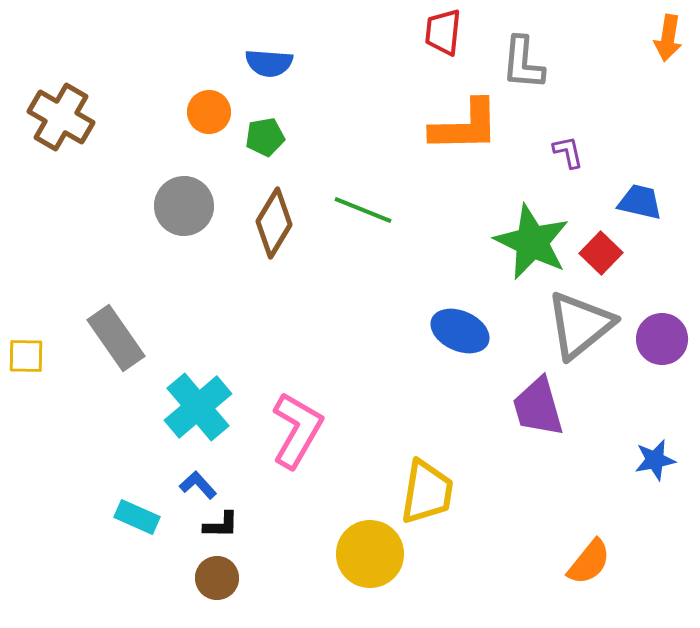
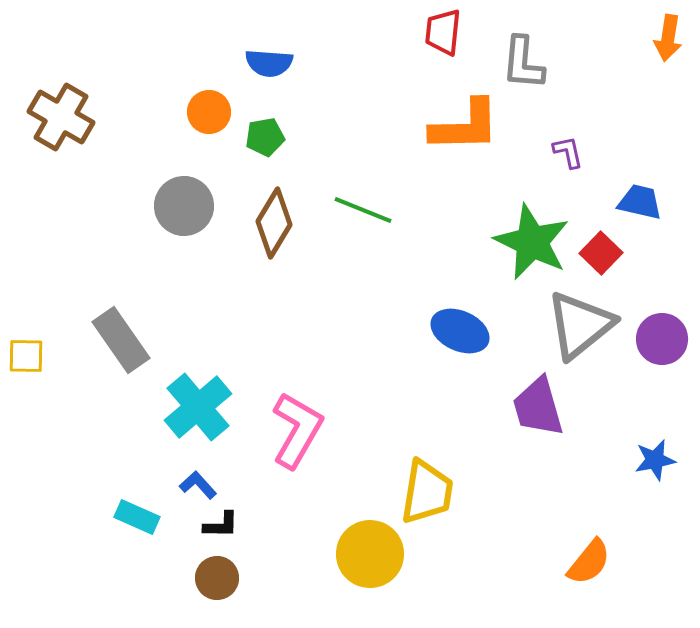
gray rectangle: moved 5 px right, 2 px down
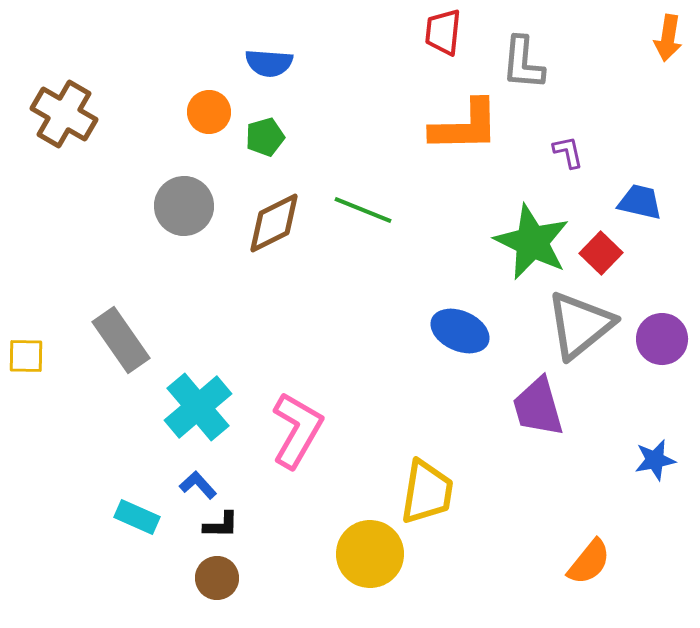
brown cross: moved 3 px right, 3 px up
green pentagon: rotated 6 degrees counterclockwise
brown diamond: rotated 32 degrees clockwise
